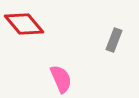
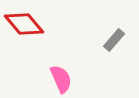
gray rectangle: rotated 20 degrees clockwise
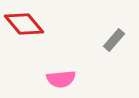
pink semicircle: rotated 108 degrees clockwise
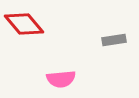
gray rectangle: rotated 40 degrees clockwise
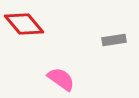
pink semicircle: rotated 140 degrees counterclockwise
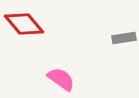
gray rectangle: moved 10 px right, 2 px up
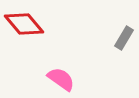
gray rectangle: rotated 50 degrees counterclockwise
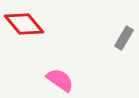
pink semicircle: moved 1 px left, 1 px down
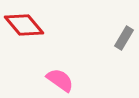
red diamond: moved 1 px down
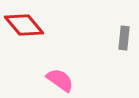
gray rectangle: rotated 25 degrees counterclockwise
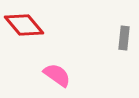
pink semicircle: moved 3 px left, 5 px up
